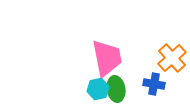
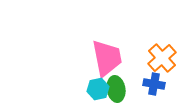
orange cross: moved 10 px left
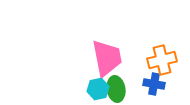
orange cross: moved 2 px down; rotated 28 degrees clockwise
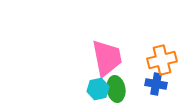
blue cross: moved 2 px right
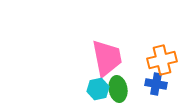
green ellipse: moved 2 px right
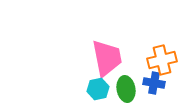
blue cross: moved 2 px left, 1 px up
green ellipse: moved 8 px right
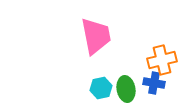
pink trapezoid: moved 11 px left, 22 px up
cyan hexagon: moved 3 px right, 1 px up
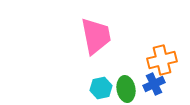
blue cross: moved 1 px down; rotated 35 degrees counterclockwise
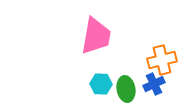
pink trapezoid: rotated 21 degrees clockwise
cyan hexagon: moved 4 px up; rotated 15 degrees clockwise
